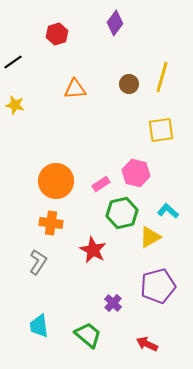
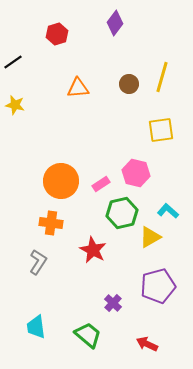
orange triangle: moved 3 px right, 1 px up
orange circle: moved 5 px right
cyan trapezoid: moved 3 px left, 1 px down
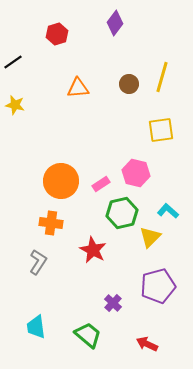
yellow triangle: rotated 15 degrees counterclockwise
